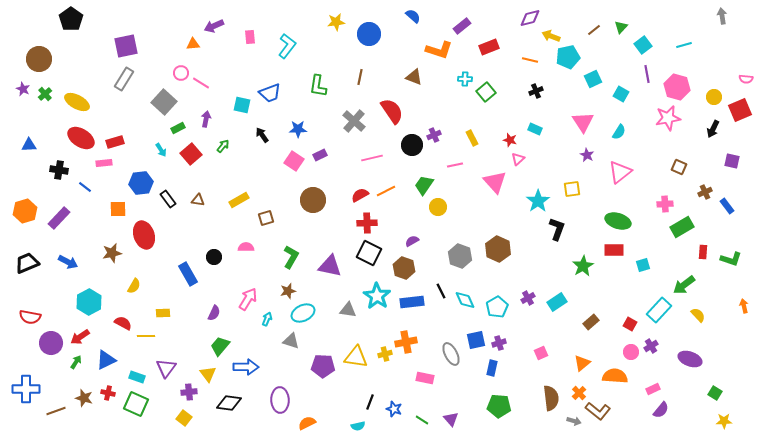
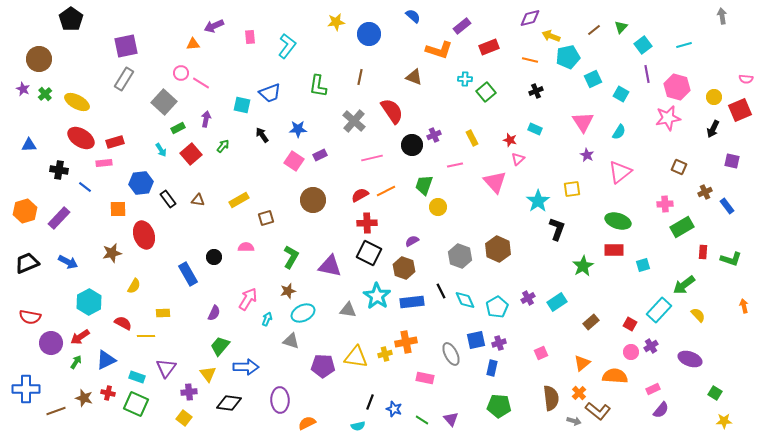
green trapezoid at (424, 185): rotated 15 degrees counterclockwise
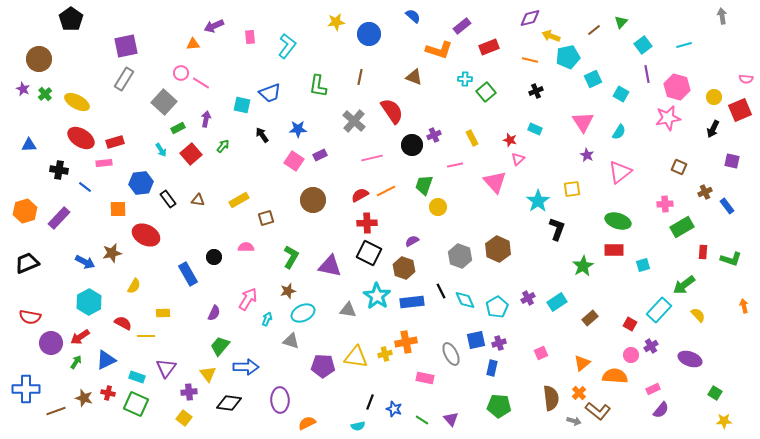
green triangle at (621, 27): moved 5 px up
red ellipse at (144, 235): moved 2 px right; rotated 44 degrees counterclockwise
blue arrow at (68, 262): moved 17 px right
brown rectangle at (591, 322): moved 1 px left, 4 px up
pink circle at (631, 352): moved 3 px down
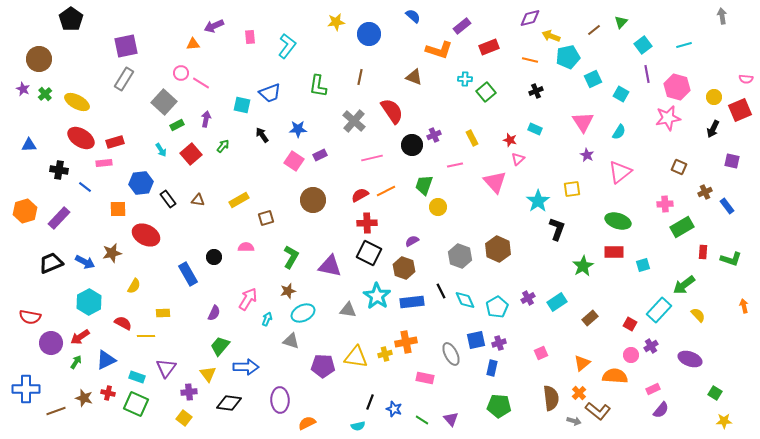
green rectangle at (178, 128): moved 1 px left, 3 px up
red rectangle at (614, 250): moved 2 px down
black trapezoid at (27, 263): moved 24 px right
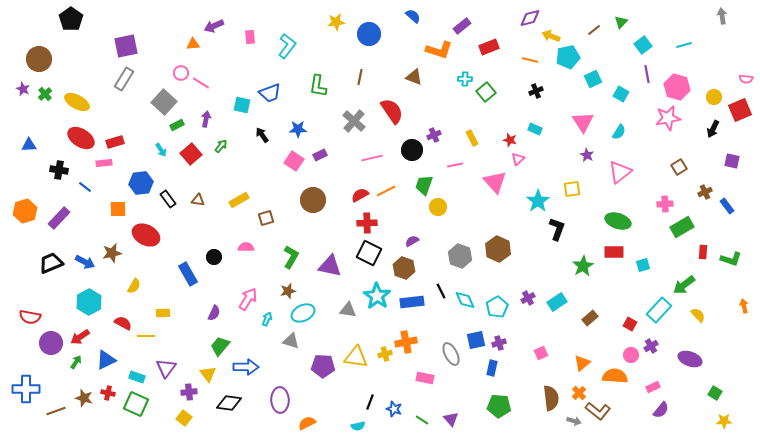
black circle at (412, 145): moved 5 px down
green arrow at (223, 146): moved 2 px left
brown square at (679, 167): rotated 35 degrees clockwise
pink rectangle at (653, 389): moved 2 px up
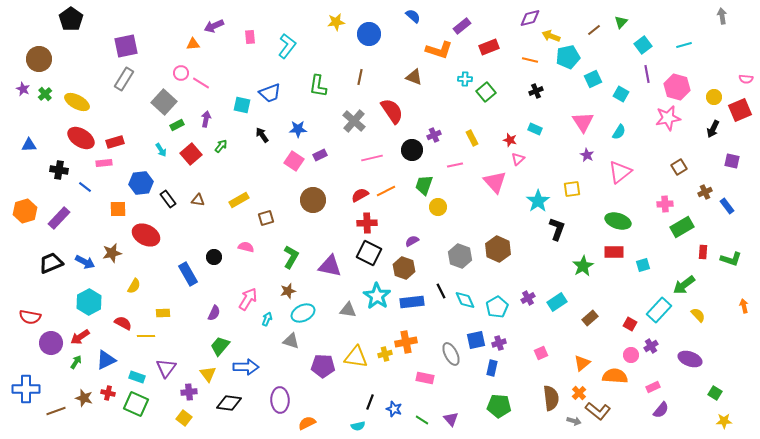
pink semicircle at (246, 247): rotated 14 degrees clockwise
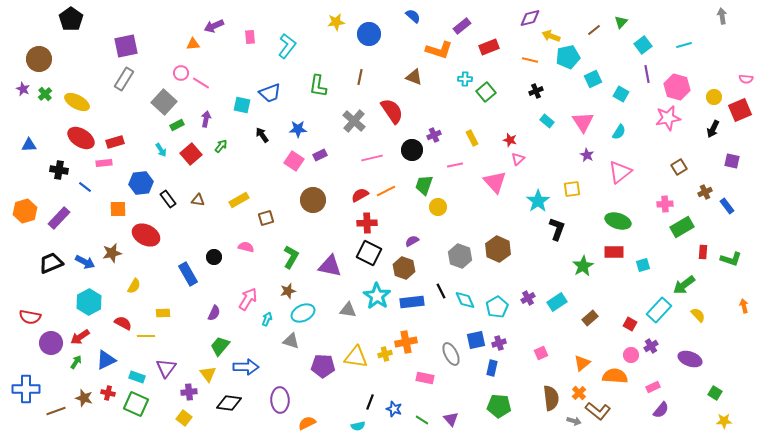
cyan rectangle at (535, 129): moved 12 px right, 8 px up; rotated 16 degrees clockwise
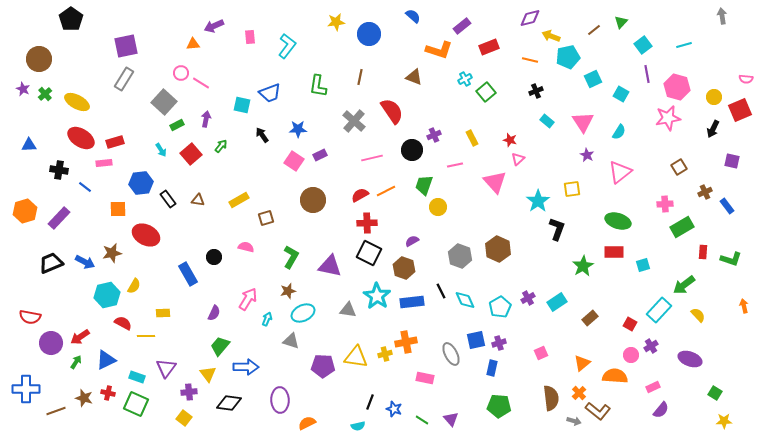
cyan cross at (465, 79): rotated 32 degrees counterclockwise
cyan hexagon at (89, 302): moved 18 px right, 7 px up; rotated 15 degrees clockwise
cyan pentagon at (497, 307): moved 3 px right
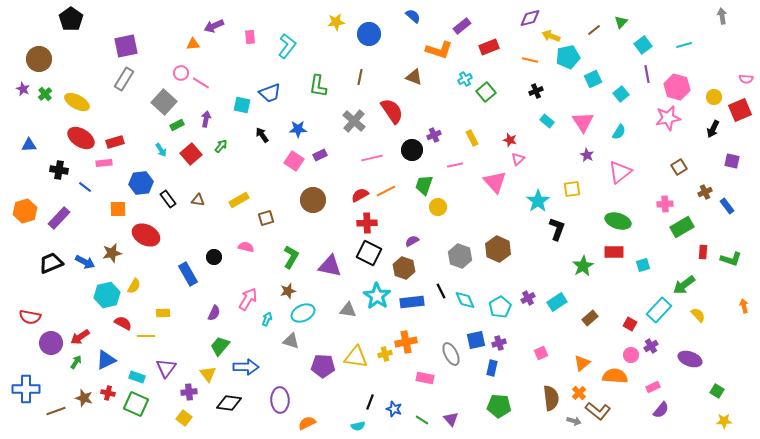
cyan square at (621, 94): rotated 21 degrees clockwise
green square at (715, 393): moved 2 px right, 2 px up
